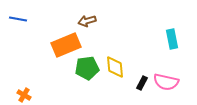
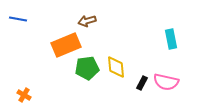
cyan rectangle: moved 1 px left
yellow diamond: moved 1 px right
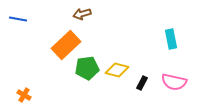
brown arrow: moved 5 px left, 7 px up
orange rectangle: rotated 20 degrees counterclockwise
yellow diamond: moved 1 px right, 3 px down; rotated 70 degrees counterclockwise
pink semicircle: moved 8 px right
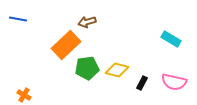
brown arrow: moved 5 px right, 8 px down
cyan rectangle: rotated 48 degrees counterclockwise
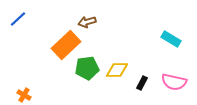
blue line: rotated 54 degrees counterclockwise
yellow diamond: rotated 15 degrees counterclockwise
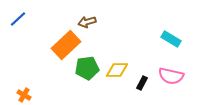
pink semicircle: moved 3 px left, 6 px up
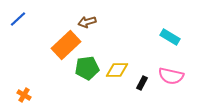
cyan rectangle: moved 1 px left, 2 px up
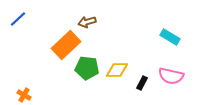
green pentagon: rotated 15 degrees clockwise
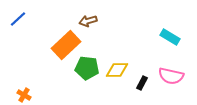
brown arrow: moved 1 px right, 1 px up
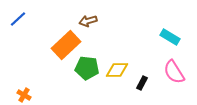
pink semicircle: moved 3 px right, 4 px up; rotated 45 degrees clockwise
